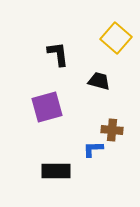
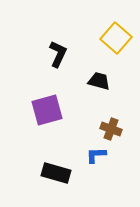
black L-shape: rotated 32 degrees clockwise
purple square: moved 3 px down
brown cross: moved 1 px left, 1 px up; rotated 15 degrees clockwise
blue L-shape: moved 3 px right, 6 px down
black rectangle: moved 2 px down; rotated 16 degrees clockwise
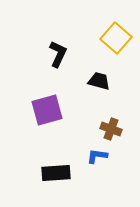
blue L-shape: moved 1 px right, 1 px down; rotated 10 degrees clockwise
black rectangle: rotated 20 degrees counterclockwise
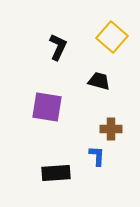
yellow square: moved 4 px left, 1 px up
black L-shape: moved 7 px up
purple square: moved 3 px up; rotated 24 degrees clockwise
brown cross: rotated 20 degrees counterclockwise
blue L-shape: rotated 85 degrees clockwise
